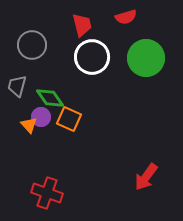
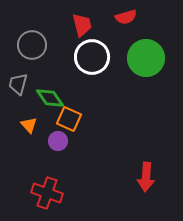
gray trapezoid: moved 1 px right, 2 px up
purple circle: moved 17 px right, 24 px down
red arrow: rotated 32 degrees counterclockwise
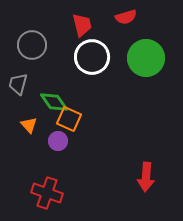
green diamond: moved 4 px right, 4 px down
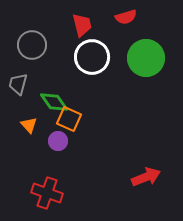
red arrow: rotated 116 degrees counterclockwise
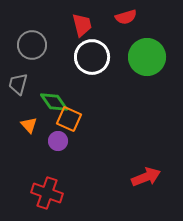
green circle: moved 1 px right, 1 px up
